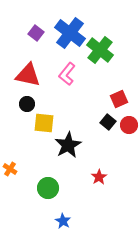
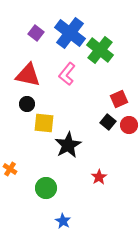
green circle: moved 2 px left
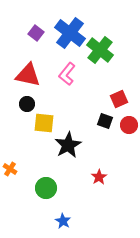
black square: moved 3 px left, 1 px up; rotated 21 degrees counterclockwise
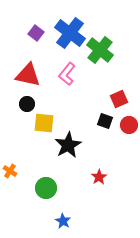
orange cross: moved 2 px down
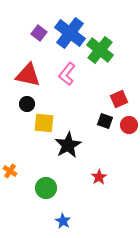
purple square: moved 3 px right
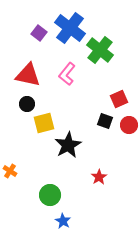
blue cross: moved 5 px up
yellow square: rotated 20 degrees counterclockwise
green circle: moved 4 px right, 7 px down
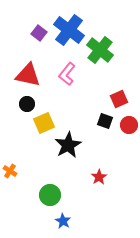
blue cross: moved 1 px left, 2 px down
yellow square: rotated 10 degrees counterclockwise
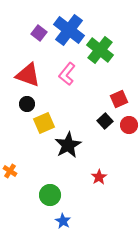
red triangle: rotated 8 degrees clockwise
black square: rotated 28 degrees clockwise
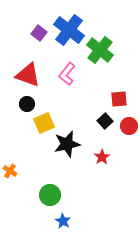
red square: rotated 18 degrees clockwise
red circle: moved 1 px down
black star: moved 1 px left, 1 px up; rotated 16 degrees clockwise
red star: moved 3 px right, 20 px up
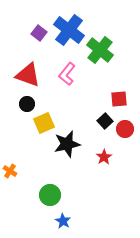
red circle: moved 4 px left, 3 px down
red star: moved 2 px right
